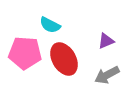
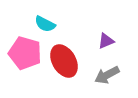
cyan semicircle: moved 5 px left, 1 px up
pink pentagon: rotated 12 degrees clockwise
red ellipse: moved 2 px down
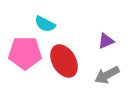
pink pentagon: rotated 16 degrees counterclockwise
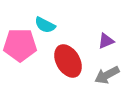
cyan semicircle: moved 1 px down
pink pentagon: moved 5 px left, 8 px up
red ellipse: moved 4 px right
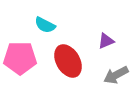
pink pentagon: moved 13 px down
gray arrow: moved 9 px right
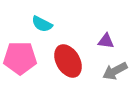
cyan semicircle: moved 3 px left, 1 px up
purple triangle: rotated 30 degrees clockwise
gray arrow: moved 1 px left, 4 px up
